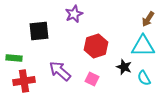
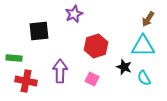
purple arrow: rotated 50 degrees clockwise
red cross: moved 2 px right; rotated 20 degrees clockwise
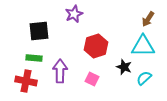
green rectangle: moved 20 px right
cyan semicircle: rotated 77 degrees clockwise
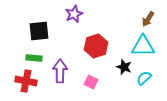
pink square: moved 1 px left, 3 px down
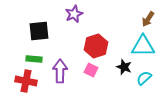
green rectangle: moved 1 px down
pink square: moved 12 px up
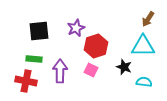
purple star: moved 2 px right, 14 px down
cyan semicircle: moved 4 px down; rotated 49 degrees clockwise
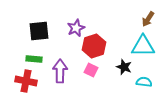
red hexagon: moved 2 px left
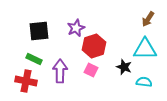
cyan triangle: moved 2 px right, 3 px down
green rectangle: rotated 21 degrees clockwise
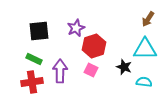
red cross: moved 6 px right, 1 px down; rotated 20 degrees counterclockwise
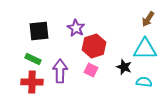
purple star: rotated 18 degrees counterclockwise
green rectangle: moved 1 px left
red cross: rotated 10 degrees clockwise
